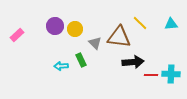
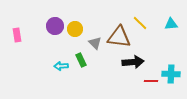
pink rectangle: rotated 56 degrees counterclockwise
red line: moved 6 px down
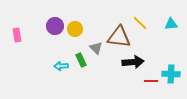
gray triangle: moved 1 px right, 5 px down
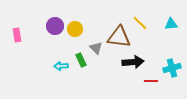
cyan cross: moved 1 px right, 6 px up; rotated 18 degrees counterclockwise
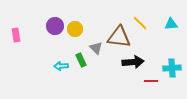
pink rectangle: moved 1 px left
cyan cross: rotated 12 degrees clockwise
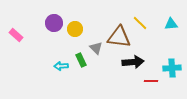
purple circle: moved 1 px left, 3 px up
pink rectangle: rotated 40 degrees counterclockwise
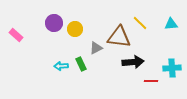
gray triangle: rotated 48 degrees clockwise
green rectangle: moved 4 px down
